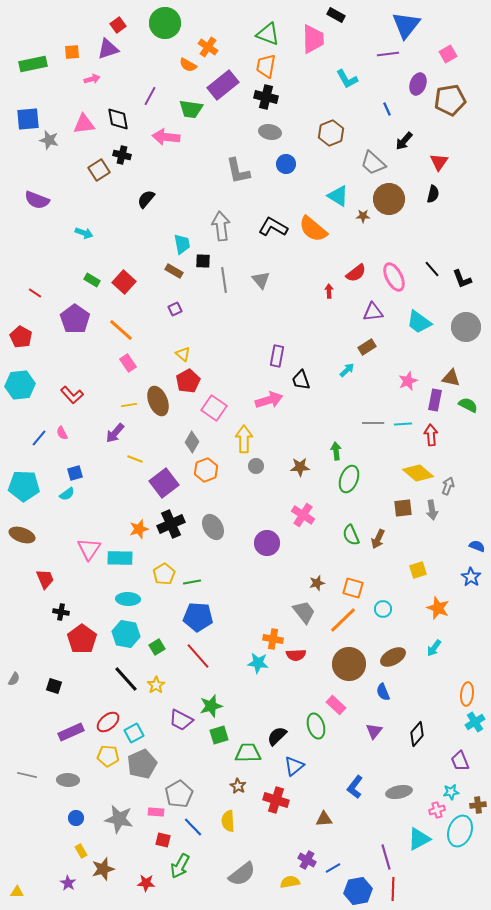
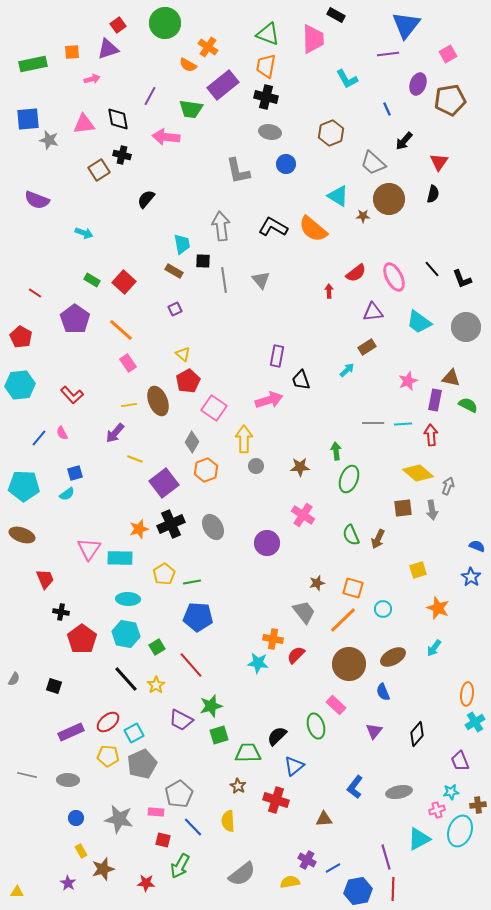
red semicircle at (296, 655): rotated 138 degrees clockwise
red line at (198, 656): moved 7 px left, 9 px down
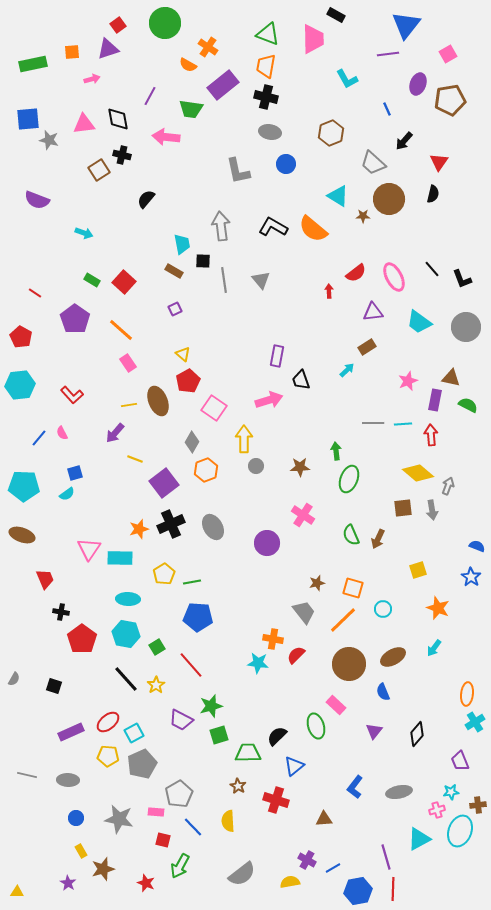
red star at (146, 883): rotated 18 degrees clockwise
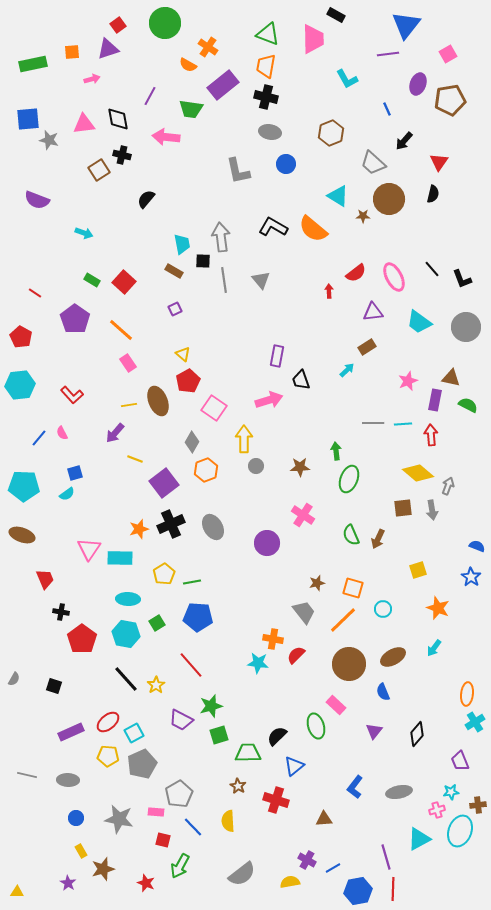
gray arrow at (221, 226): moved 11 px down
green square at (157, 647): moved 24 px up
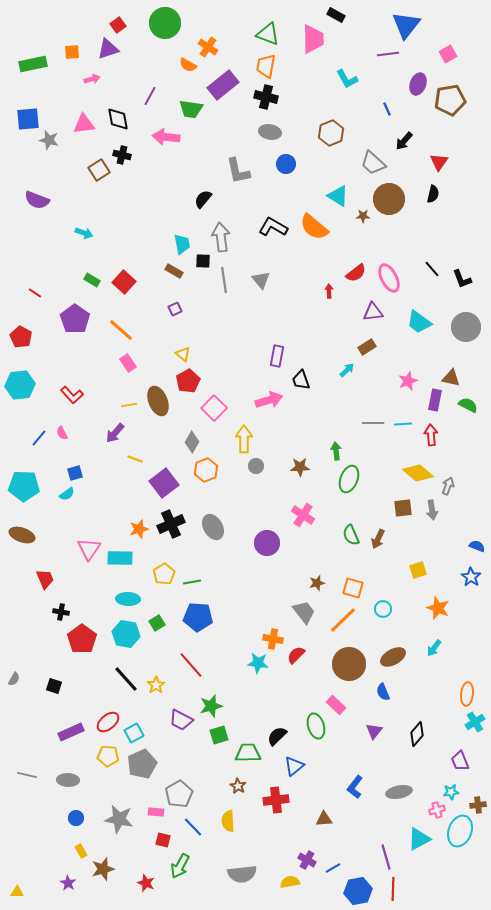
black semicircle at (146, 199): moved 57 px right
orange semicircle at (313, 229): moved 1 px right, 2 px up
pink ellipse at (394, 277): moved 5 px left, 1 px down
pink square at (214, 408): rotated 10 degrees clockwise
red cross at (276, 800): rotated 25 degrees counterclockwise
gray semicircle at (242, 874): rotated 32 degrees clockwise
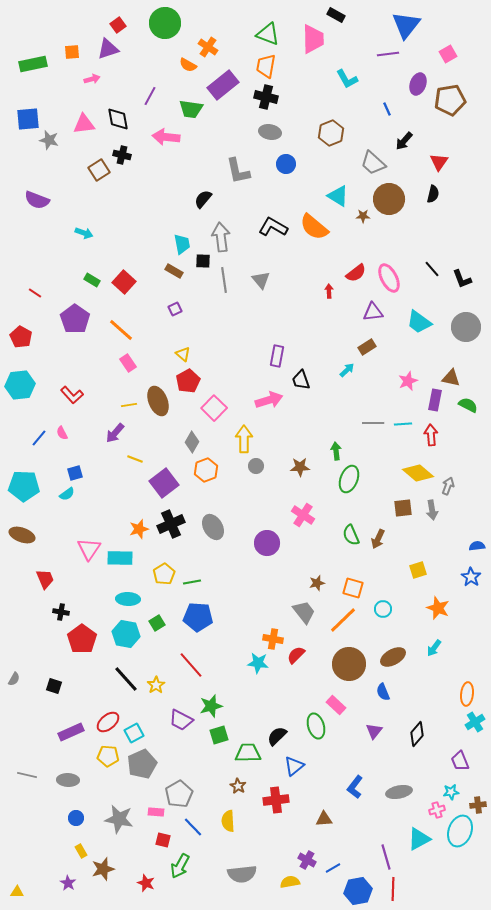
blue semicircle at (477, 546): rotated 28 degrees counterclockwise
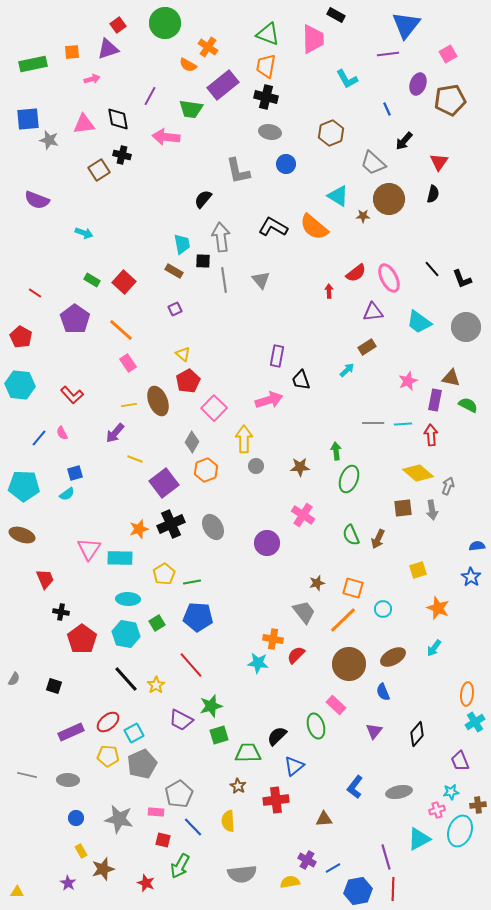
cyan hexagon at (20, 385): rotated 12 degrees clockwise
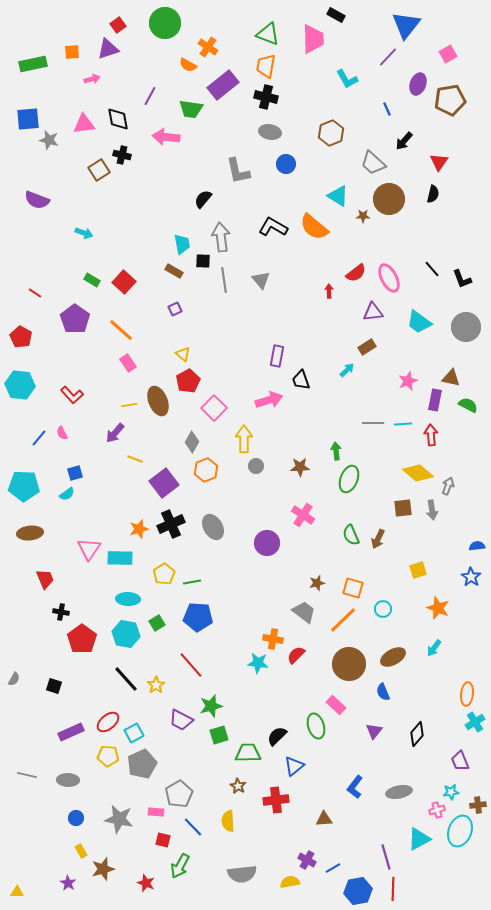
purple line at (388, 54): moved 3 px down; rotated 40 degrees counterclockwise
brown ellipse at (22, 535): moved 8 px right, 2 px up; rotated 25 degrees counterclockwise
gray trapezoid at (304, 612): rotated 15 degrees counterclockwise
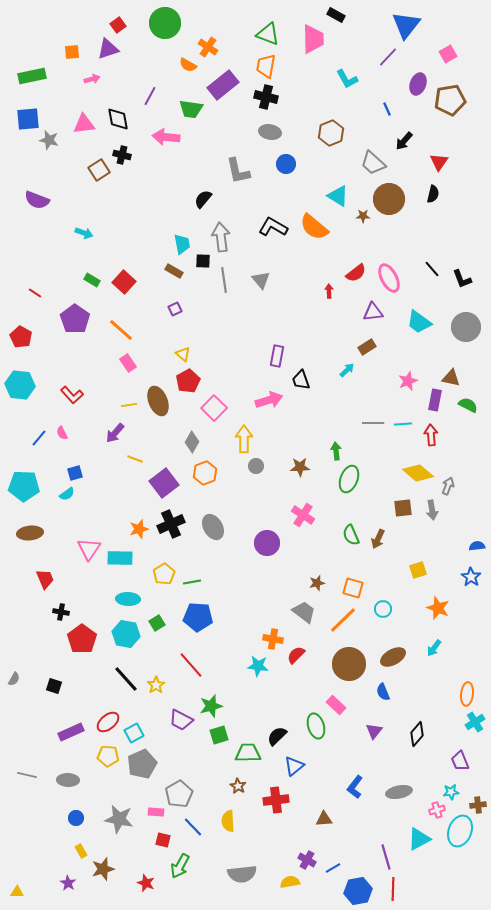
green rectangle at (33, 64): moved 1 px left, 12 px down
orange hexagon at (206, 470): moved 1 px left, 3 px down
cyan star at (258, 663): moved 3 px down
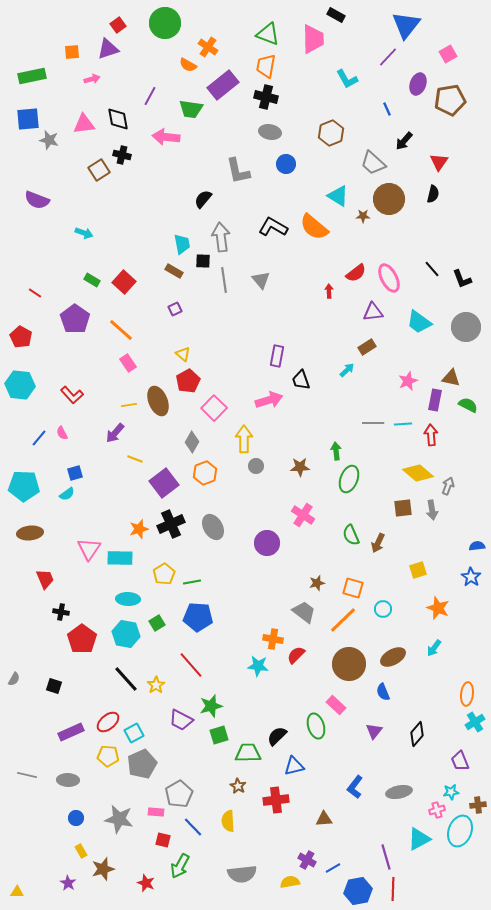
brown arrow at (378, 539): moved 4 px down
blue triangle at (294, 766): rotated 25 degrees clockwise
